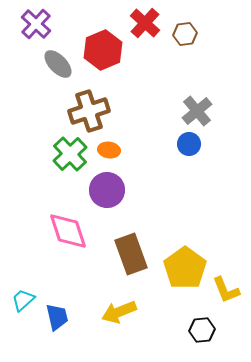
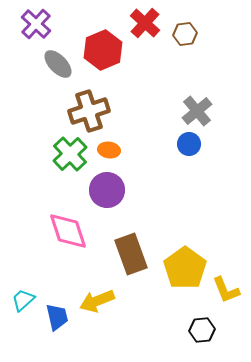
yellow arrow: moved 22 px left, 11 px up
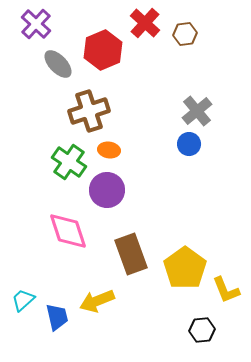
green cross: moved 1 px left, 8 px down; rotated 12 degrees counterclockwise
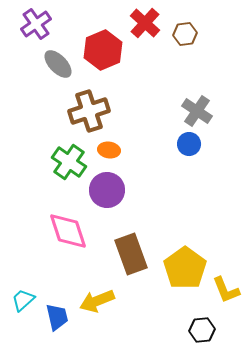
purple cross: rotated 12 degrees clockwise
gray cross: rotated 16 degrees counterclockwise
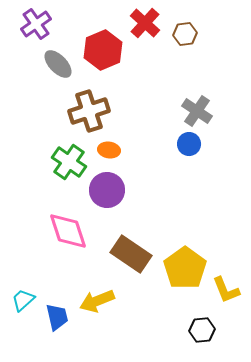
brown rectangle: rotated 36 degrees counterclockwise
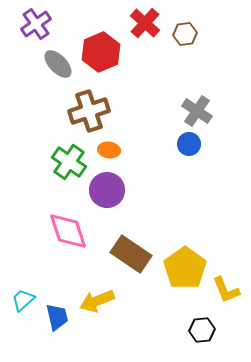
red hexagon: moved 2 px left, 2 px down
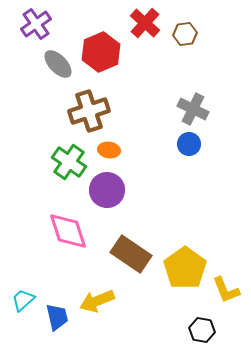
gray cross: moved 4 px left, 2 px up; rotated 8 degrees counterclockwise
black hexagon: rotated 15 degrees clockwise
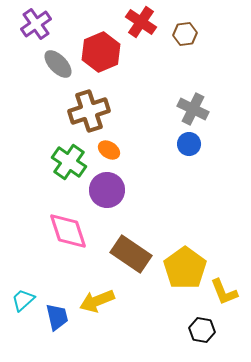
red cross: moved 4 px left, 1 px up; rotated 8 degrees counterclockwise
orange ellipse: rotated 25 degrees clockwise
yellow L-shape: moved 2 px left, 2 px down
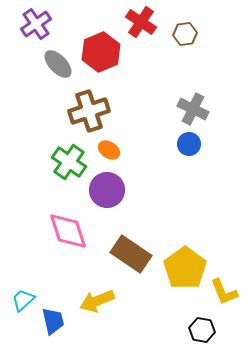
blue trapezoid: moved 4 px left, 4 px down
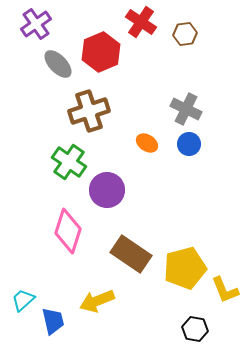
gray cross: moved 7 px left
orange ellipse: moved 38 px right, 7 px up
pink diamond: rotated 36 degrees clockwise
yellow pentagon: rotated 21 degrees clockwise
yellow L-shape: moved 1 px right, 2 px up
black hexagon: moved 7 px left, 1 px up
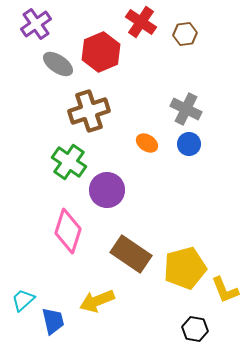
gray ellipse: rotated 12 degrees counterclockwise
